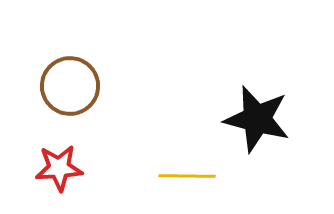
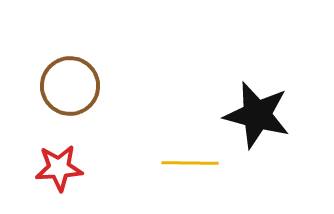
black star: moved 4 px up
yellow line: moved 3 px right, 13 px up
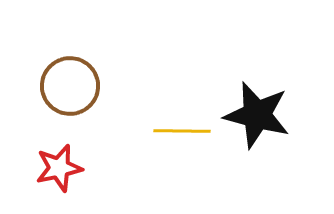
yellow line: moved 8 px left, 32 px up
red star: rotated 9 degrees counterclockwise
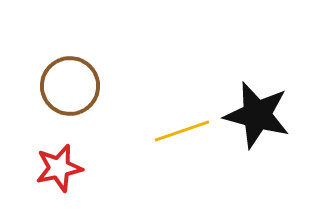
yellow line: rotated 20 degrees counterclockwise
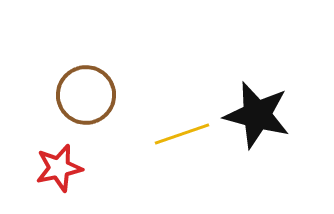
brown circle: moved 16 px right, 9 px down
yellow line: moved 3 px down
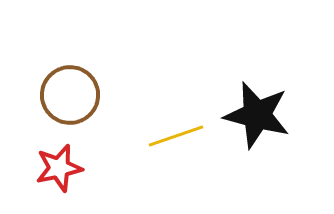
brown circle: moved 16 px left
yellow line: moved 6 px left, 2 px down
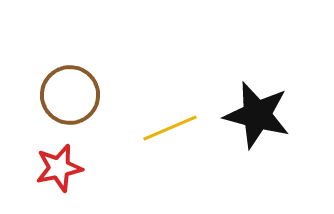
yellow line: moved 6 px left, 8 px up; rotated 4 degrees counterclockwise
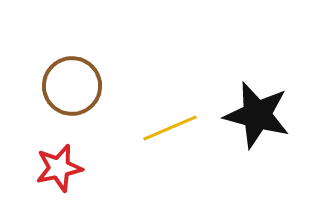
brown circle: moved 2 px right, 9 px up
